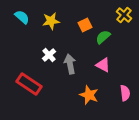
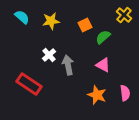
gray arrow: moved 2 px left, 1 px down
orange star: moved 8 px right
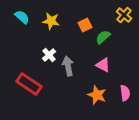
yellow star: rotated 18 degrees clockwise
gray arrow: moved 1 px down
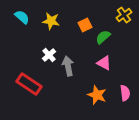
yellow cross: rotated 14 degrees clockwise
pink triangle: moved 1 px right, 2 px up
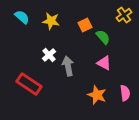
green semicircle: rotated 91 degrees clockwise
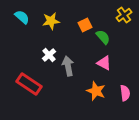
yellow star: rotated 18 degrees counterclockwise
orange star: moved 1 px left, 4 px up
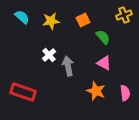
yellow cross: rotated 14 degrees clockwise
orange square: moved 2 px left, 5 px up
red rectangle: moved 6 px left, 8 px down; rotated 15 degrees counterclockwise
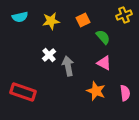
cyan semicircle: moved 2 px left; rotated 126 degrees clockwise
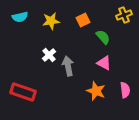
pink semicircle: moved 3 px up
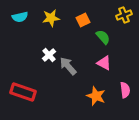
yellow star: moved 3 px up
gray arrow: rotated 30 degrees counterclockwise
orange star: moved 5 px down
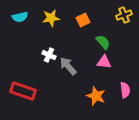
green semicircle: moved 5 px down
white cross: rotated 24 degrees counterclockwise
pink triangle: moved 1 px up; rotated 21 degrees counterclockwise
red rectangle: moved 1 px up
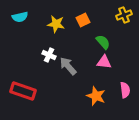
yellow star: moved 5 px right, 6 px down; rotated 18 degrees clockwise
